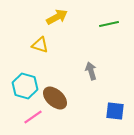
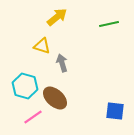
yellow arrow: rotated 10 degrees counterclockwise
yellow triangle: moved 2 px right, 1 px down
gray arrow: moved 29 px left, 8 px up
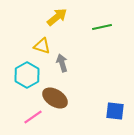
green line: moved 7 px left, 3 px down
cyan hexagon: moved 2 px right, 11 px up; rotated 15 degrees clockwise
brown ellipse: rotated 10 degrees counterclockwise
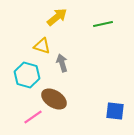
green line: moved 1 px right, 3 px up
cyan hexagon: rotated 15 degrees counterclockwise
brown ellipse: moved 1 px left, 1 px down
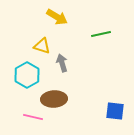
yellow arrow: rotated 70 degrees clockwise
green line: moved 2 px left, 10 px down
cyan hexagon: rotated 15 degrees clockwise
brown ellipse: rotated 35 degrees counterclockwise
pink line: rotated 48 degrees clockwise
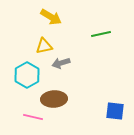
yellow arrow: moved 6 px left
yellow triangle: moved 2 px right; rotated 30 degrees counterclockwise
gray arrow: moved 1 px left; rotated 90 degrees counterclockwise
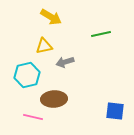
gray arrow: moved 4 px right, 1 px up
cyan hexagon: rotated 15 degrees clockwise
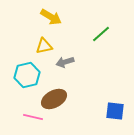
green line: rotated 30 degrees counterclockwise
brown ellipse: rotated 25 degrees counterclockwise
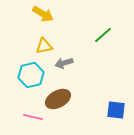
yellow arrow: moved 8 px left, 3 px up
green line: moved 2 px right, 1 px down
gray arrow: moved 1 px left, 1 px down
cyan hexagon: moved 4 px right
brown ellipse: moved 4 px right
blue square: moved 1 px right, 1 px up
